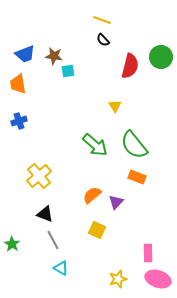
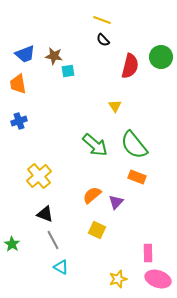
cyan triangle: moved 1 px up
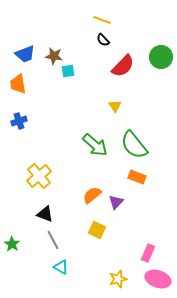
red semicircle: moved 7 px left; rotated 30 degrees clockwise
pink rectangle: rotated 24 degrees clockwise
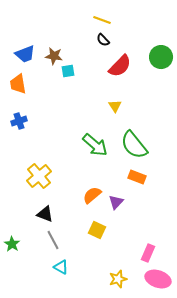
red semicircle: moved 3 px left
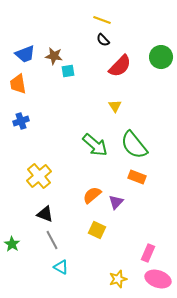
blue cross: moved 2 px right
gray line: moved 1 px left
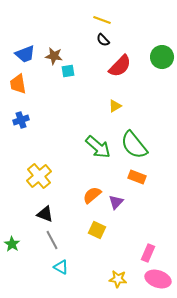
green circle: moved 1 px right
yellow triangle: rotated 32 degrees clockwise
blue cross: moved 1 px up
green arrow: moved 3 px right, 2 px down
yellow star: rotated 24 degrees clockwise
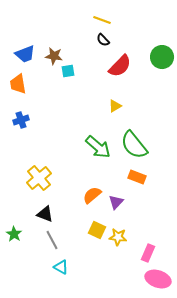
yellow cross: moved 2 px down
green star: moved 2 px right, 10 px up
yellow star: moved 42 px up
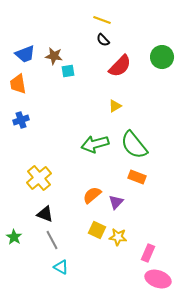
green arrow: moved 3 px left, 3 px up; rotated 124 degrees clockwise
green star: moved 3 px down
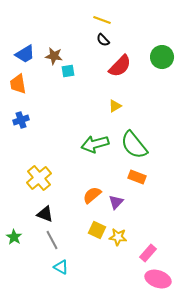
blue trapezoid: rotated 10 degrees counterclockwise
pink rectangle: rotated 18 degrees clockwise
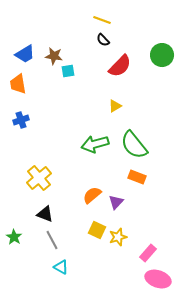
green circle: moved 2 px up
yellow star: rotated 24 degrees counterclockwise
